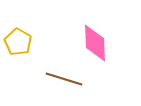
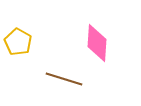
pink diamond: moved 2 px right; rotated 6 degrees clockwise
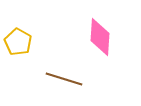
pink diamond: moved 3 px right, 6 px up
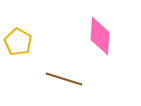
pink diamond: moved 1 px up
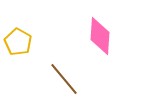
brown line: rotated 33 degrees clockwise
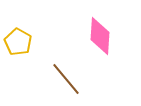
brown line: moved 2 px right
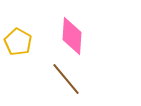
pink diamond: moved 28 px left
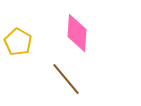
pink diamond: moved 5 px right, 3 px up
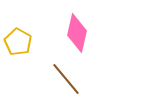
pink diamond: rotated 9 degrees clockwise
